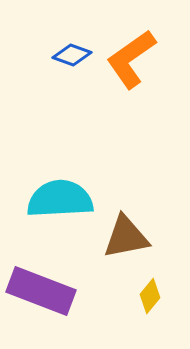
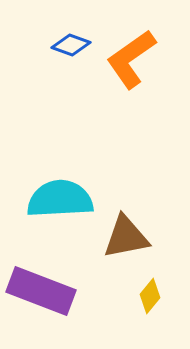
blue diamond: moved 1 px left, 10 px up
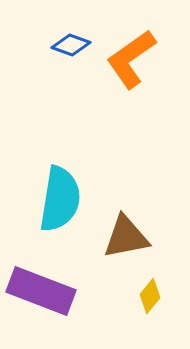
cyan semicircle: rotated 102 degrees clockwise
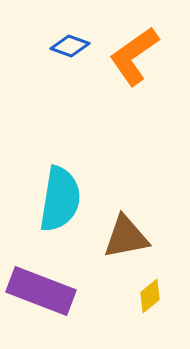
blue diamond: moved 1 px left, 1 px down
orange L-shape: moved 3 px right, 3 px up
yellow diamond: rotated 12 degrees clockwise
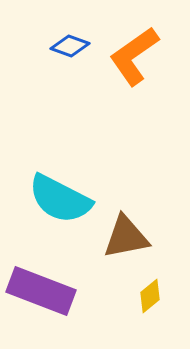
cyan semicircle: rotated 108 degrees clockwise
